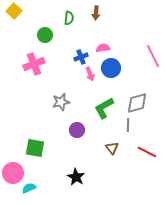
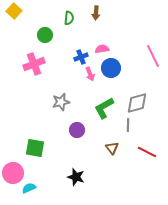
pink semicircle: moved 1 px left, 1 px down
black star: rotated 12 degrees counterclockwise
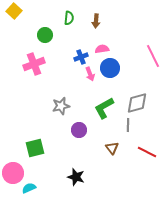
brown arrow: moved 8 px down
blue circle: moved 1 px left
gray star: moved 4 px down
purple circle: moved 2 px right
green square: rotated 24 degrees counterclockwise
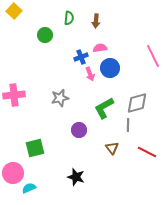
pink semicircle: moved 2 px left, 1 px up
pink cross: moved 20 px left, 31 px down; rotated 15 degrees clockwise
gray star: moved 1 px left, 8 px up
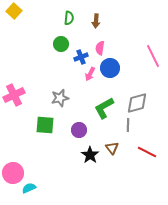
green circle: moved 16 px right, 9 px down
pink semicircle: rotated 72 degrees counterclockwise
pink arrow: rotated 48 degrees clockwise
pink cross: rotated 20 degrees counterclockwise
green square: moved 10 px right, 23 px up; rotated 18 degrees clockwise
black star: moved 14 px right, 22 px up; rotated 18 degrees clockwise
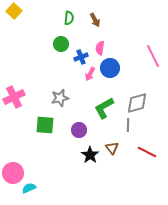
brown arrow: moved 1 px left, 1 px up; rotated 32 degrees counterclockwise
pink cross: moved 2 px down
